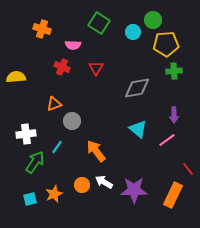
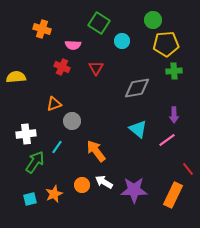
cyan circle: moved 11 px left, 9 px down
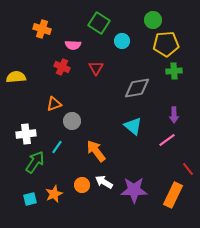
cyan triangle: moved 5 px left, 3 px up
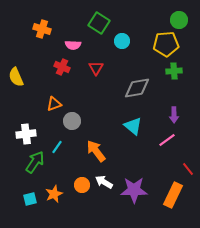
green circle: moved 26 px right
yellow semicircle: rotated 108 degrees counterclockwise
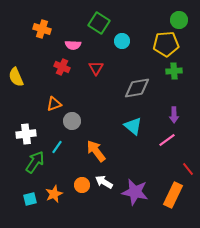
purple star: moved 1 px right, 2 px down; rotated 12 degrees clockwise
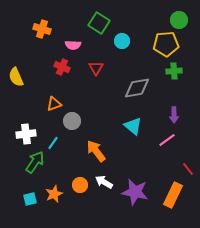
cyan line: moved 4 px left, 4 px up
orange circle: moved 2 px left
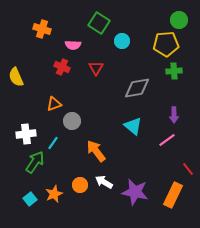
cyan square: rotated 24 degrees counterclockwise
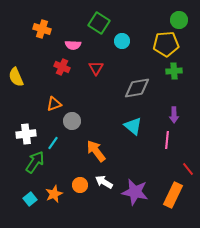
pink line: rotated 48 degrees counterclockwise
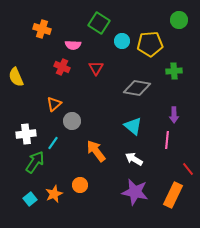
yellow pentagon: moved 16 px left
gray diamond: rotated 20 degrees clockwise
orange triangle: rotated 21 degrees counterclockwise
white arrow: moved 30 px right, 23 px up
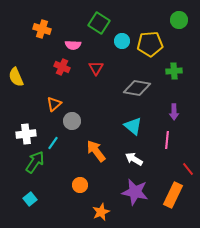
purple arrow: moved 3 px up
orange star: moved 47 px right, 18 px down
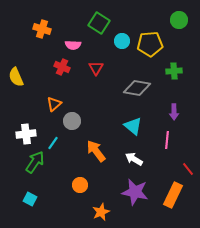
cyan square: rotated 24 degrees counterclockwise
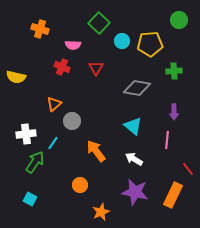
green square: rotated 10 degrees clockwise
orange cross: moved 2 px left
yellow semicircle: rotated 54 degrees counterclockwise
